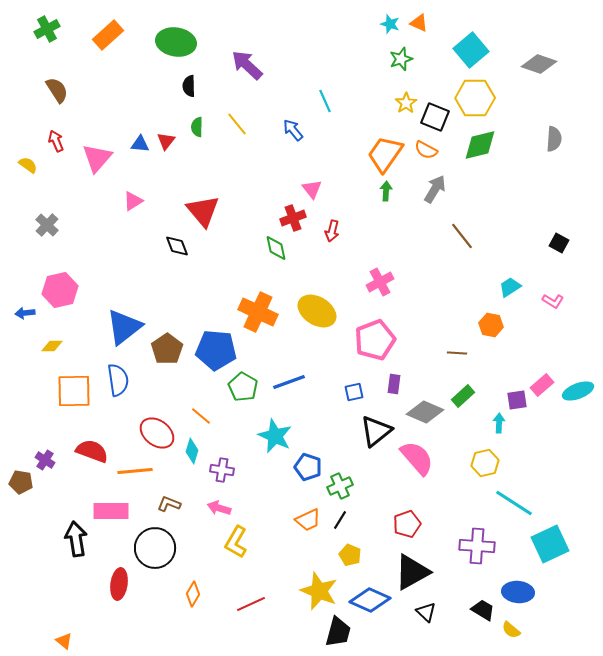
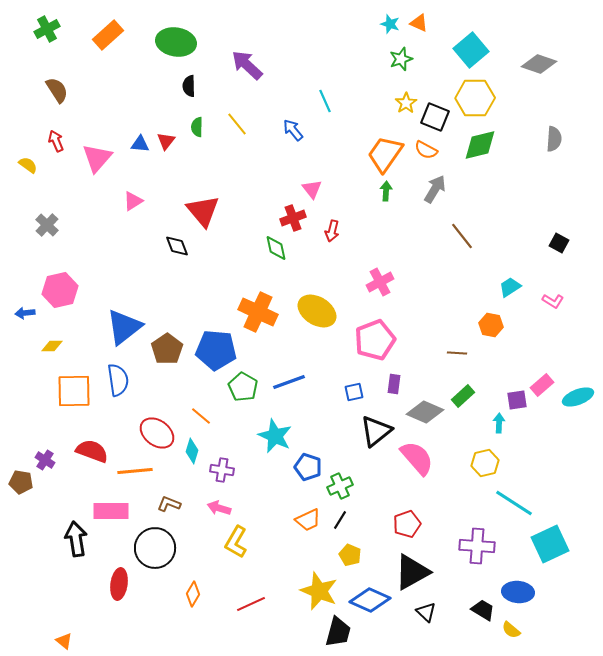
cyan ellipse at (578, 391): moved 6 px down
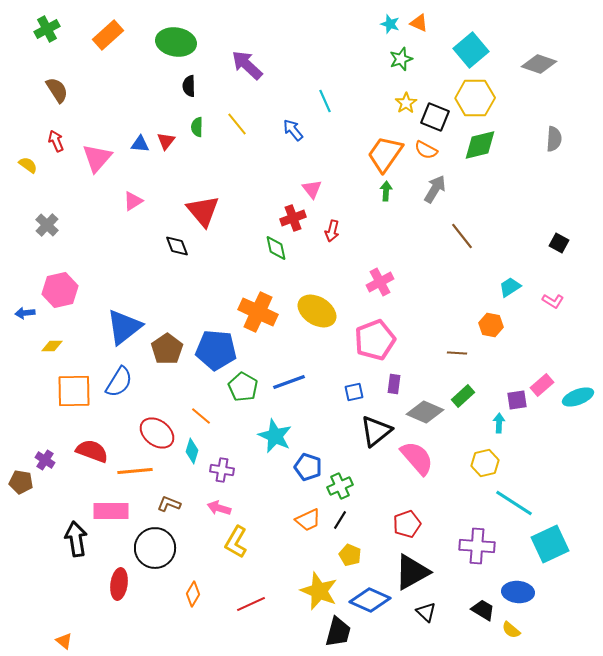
blue semicircle at (118, 380): moved 1 px right, 2 px down; rotated 40 degrees clockwise
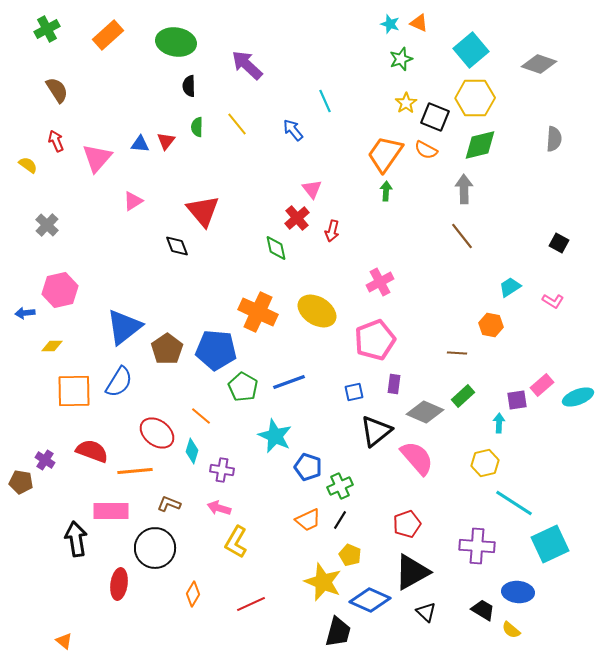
gray arrow at (435, 189): moved 29 px right; rotated 32 degrees counterclockwise
red cross at (293, 218): moved 4 px right; rotated 20 degrees counterclockwise
yellow star at (319, 591): moved 4 px right, 9 px up
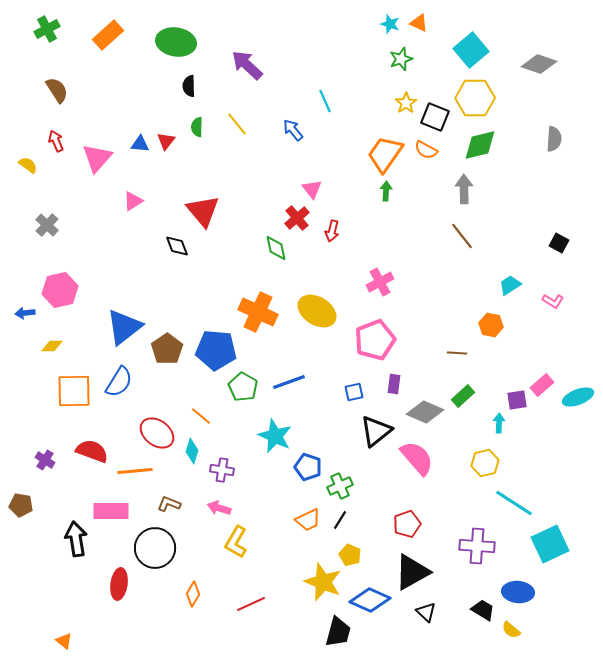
cyan trapezoid at (510, 287): moved 2 px up
brown pentagon at (21, 482): moved 23 px down
